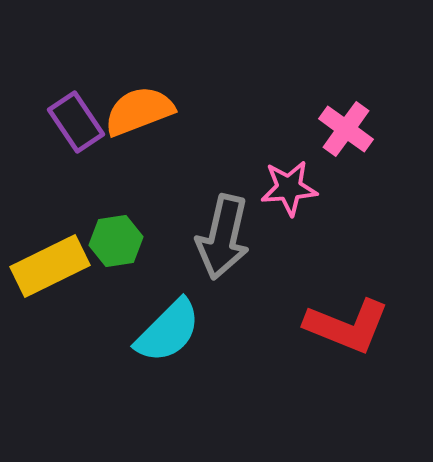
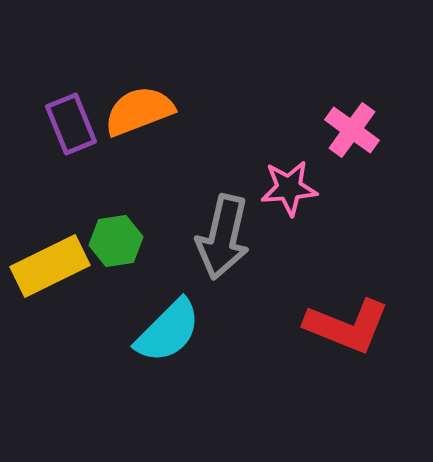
purple rectangle: moved 5 px left, 2 px down; rotated 12 degrees clockwise
pink cross: moved 6 px right, 1 px down
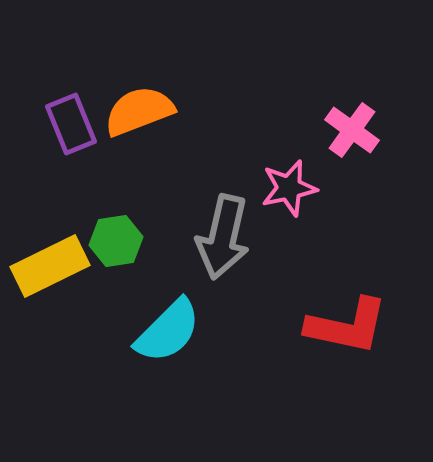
pink star: rotated 8 degrees counterclockwise
red L-shape: rotated 10 degrees counterclockwise
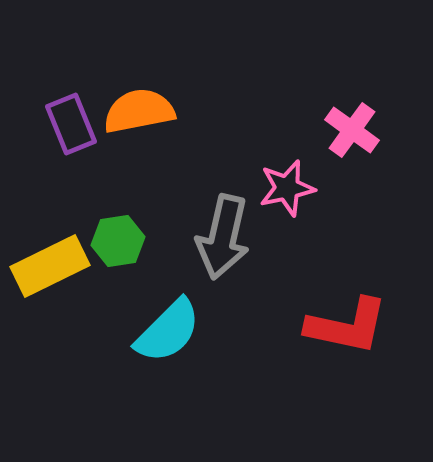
orange semicircle: rotated 10 degrees clockwise
pink star: moved 2 px left
green hexagon: moved 2 px right
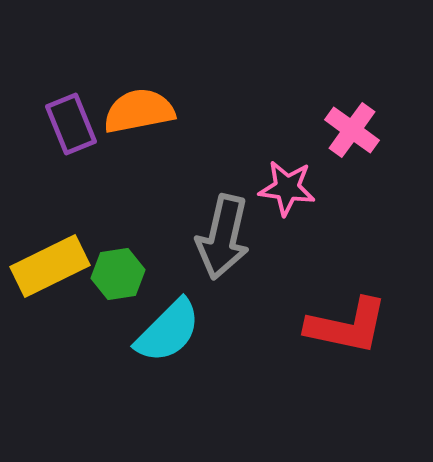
pink star: rotated 20 degrees clockwise
green hexagon: moved 33 px down
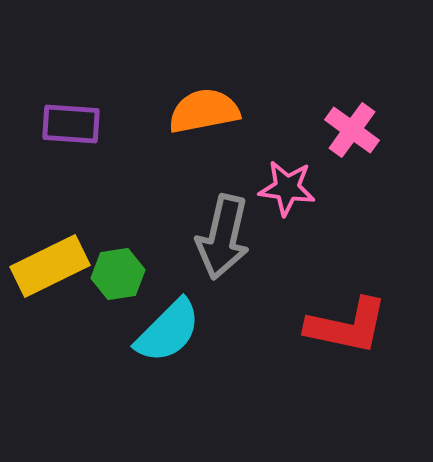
orange semicircle: moved 65 px right
purple rectangle: rotated 64 degrees counterclockwise
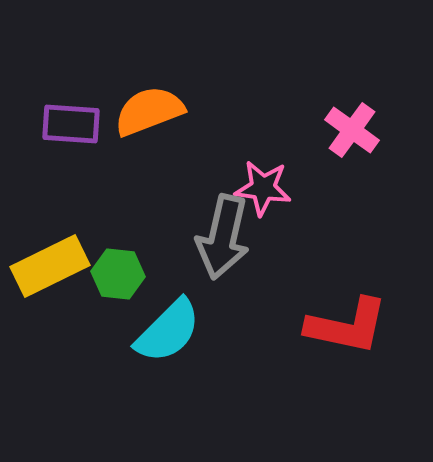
orange semicircle: moved 55 px left; rotated 10 degrees counterclockwise
pink star: moved 24 px left
green hexagon: rotated 15 degrees clockwise
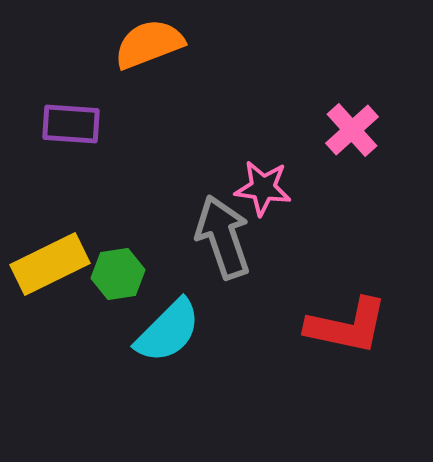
orange semicircle: moved 67 px up
pink cross: rotated 12 degrees clockwise
gray arrow: rotated 148 degrees clockwise
yellow rectangle: moved 2 px up
green hexagon: rotated 15 degrees counterclockwise
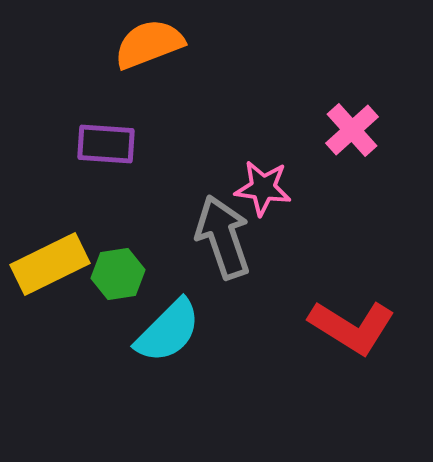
purple rectangle: moved 35 px right, 20 px down
red L-shape: moved 5 px right, 1 px down; rotated 20 degrees clockwise
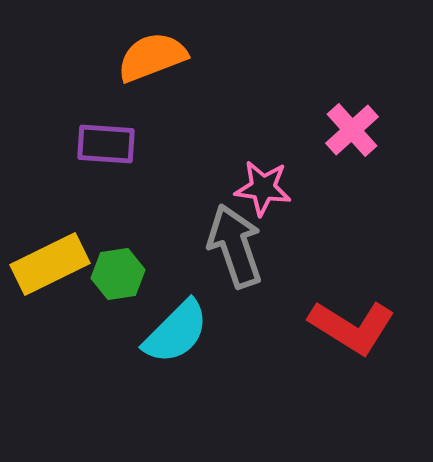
orange semicircle: moved 3 px right, 13 px down
gray arrow: moved 12 px right, 9 px down
cyan semicircle: moved 8 px right, 1 px down
